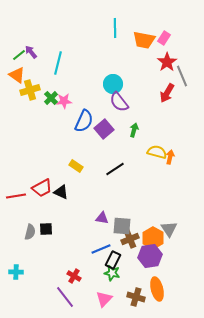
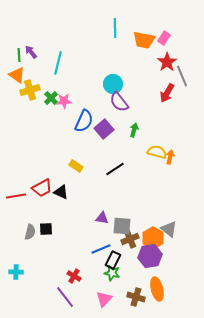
green line at (19, 55): rotated 56 degrees counterclockwise
gray triangle at (169, 229): rotated 18 degrees counterclockwise
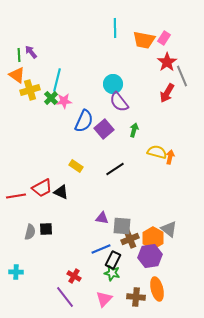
cyan line at (58, 63): moved 1 px left, 17 px down
brown cross at (136, 297): rotated 12 degrees counterclockwise
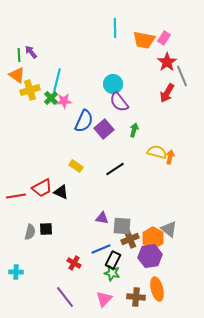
red cross at (74, 276): moved 13 px up
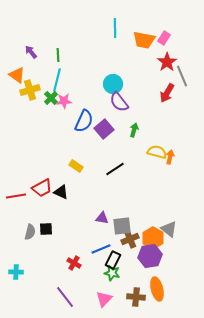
green line at (19, 55): moved 39 px right
gray square at (122, 226): rotated 12 degrees counterclockwise
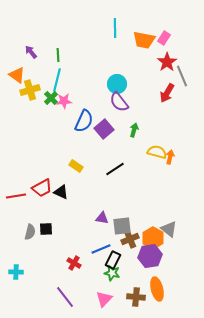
cyan circle at (113, 84): moved 4 px right
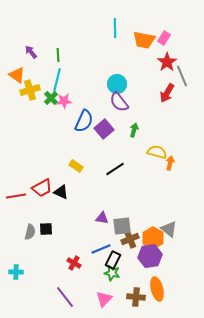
orange arrow at (170, 157): moved 6 px down
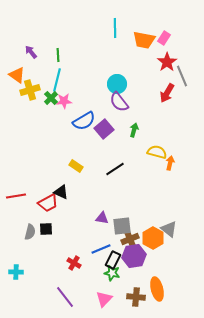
blue semicircle at (84, 121): rotated 35 degrees clockwise
red trapezoid at (42, 188): moved 6 px right, 15 px down
purple hexagon at (150, 256): moved 16 px left
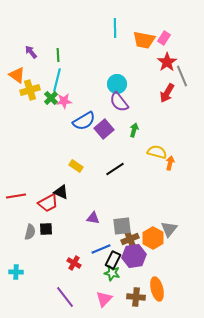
purple triangle at (102, 218): moved 9 px left
gray triangle at (169, 229): rotated 30 degrees clockwise
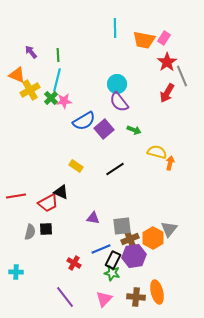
orange triangle at (17, 75): rotated 12 degrees counterclockwise
yellow cross at (30, 90): rotated 12 degrees counterclockwise
green arrow at (134, 130): rotated 96 degrees clockwise
orange ellipse at (157, 289): moved 3 px down
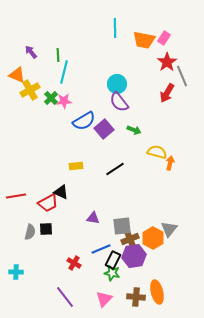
cyan line at (57, 80): moved 7 px right, 8 px up
yellow rectangle at (76, 166): rotated 40 degrees counterclockwise
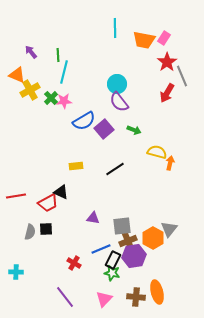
brown cross at (130, 239): moved 2 px left, 2 px down
